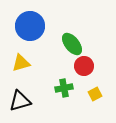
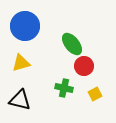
blue circle: moved 5 px left
green cross: rotated 24 degrees clockwise
black triangle: moved 1 px up; rotated 30 degrees clockwise
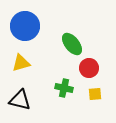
red circle: moved 5 px right, 2 px down
yellow square: rotated 24 degrees clockwise
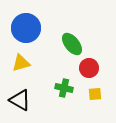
blue circle: moved 1 px right, 2 px down
black triangle: rotated 15 degrees clockwise
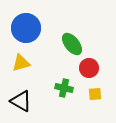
black triangle: moved 1 px right, 1 px down
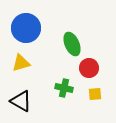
green ellipse: rotated 15 degrees clockwise
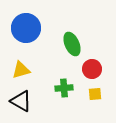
yellow triangle: moved 7 px down
red circle: moved 3 px right, 1 px down
green cross: rotated 18 degrees counterclockwise
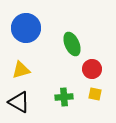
green cross: moved 9 px down
yellow square: rotated 16 degrees clockwise
black triangle: moved 2 px left, 1 px down
